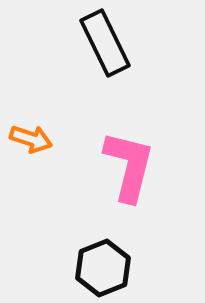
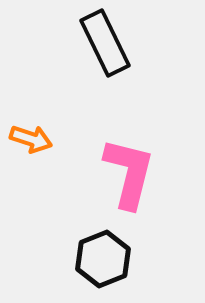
pink L-shape: moved 7 px down
black hexagon: moved 9 px up
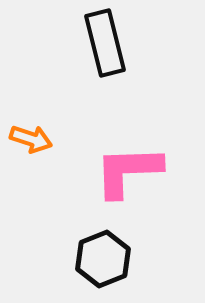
black rectangle: rotated 12 degrees clockwise
pink L-shape: moved 1 px left, 2 px up; rotated 106 degrees counterclockwise
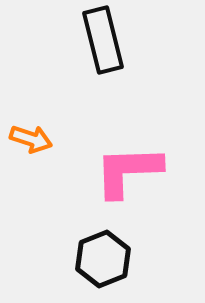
black rectangle: moved 2 px left, 3 px up
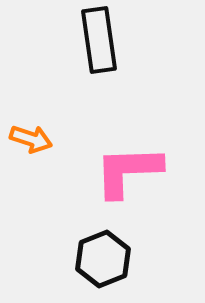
black rectangle: moved 4 px left; rotated 6 degrees clockwise
